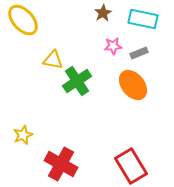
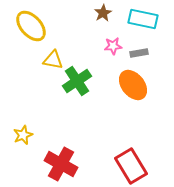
yellow ellipse: moved 8 px right, 6 px down
gray rectangle: rotated 12 degrees clockwise
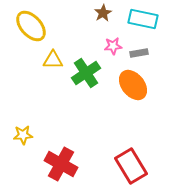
yellow triangle: rotated 10 degrees counterclockwise
green cross: moved 9 px right, 8 px up
yellow star: rotated 18 degrees clockwise
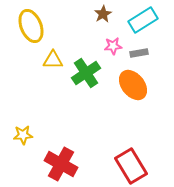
brown star: moved 1 px down
cyan rectangle: moved 1 px down; rotated 44 degrees counterclockwise
yellow ellipse: rotated 20 degrees clockwise
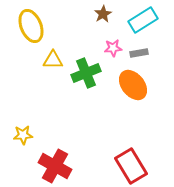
pink star: moved 2 px down
green cross: rotated 12 degrees clockwise
red cross: moved 6 px left, 2 px down
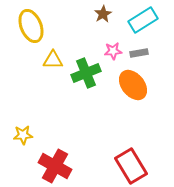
pink star: moved 3 px down
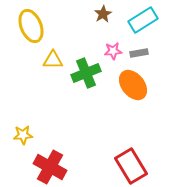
red cross: moved 5 px left, 1 px down
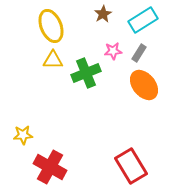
yellow ellipse: moved 20 px right
gray rectangle: rotated 48 degrees counterclockwise
orange ellipse: moved 11 px right
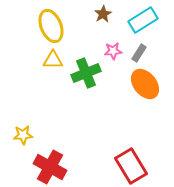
orange ellipse: moved 1 px right, 1 px up
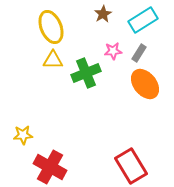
yellow ellipse: moved 1 px down
